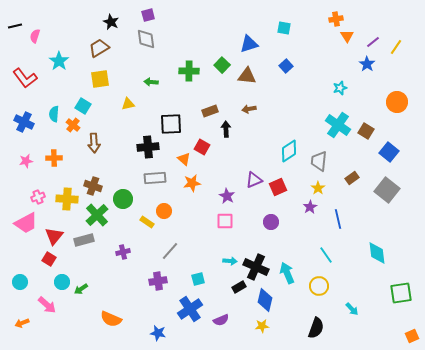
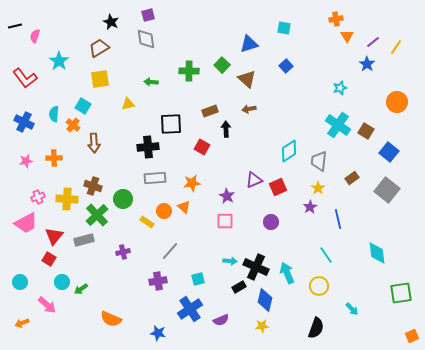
brown triangle at (247, 76): moved 3 px down; rotated 36 degrees clockwise
orange triangle at (184, 159): moved 48 px down
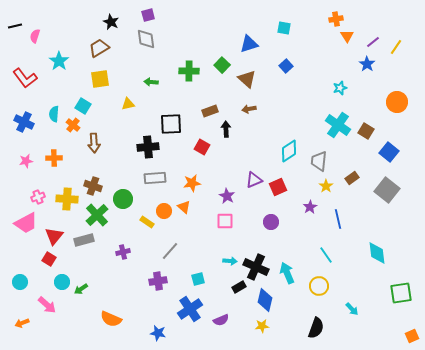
yellow star at (318, 188): moved 8 px right, 2 px up
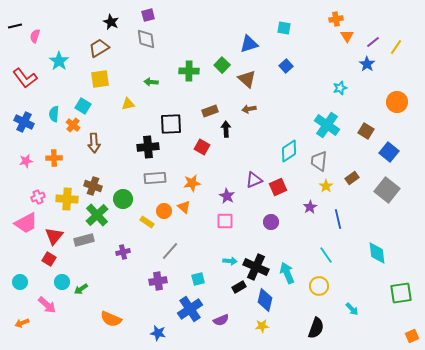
cyan cross at (338, 125): moved 11 px left
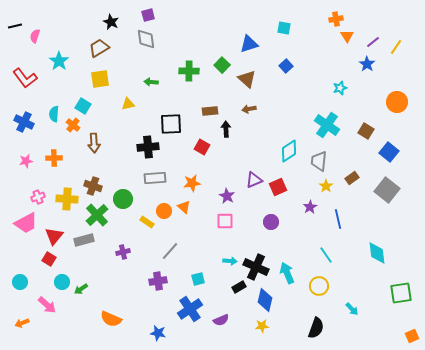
brown rectangle at (210, 111): rotated 14 degrees clockwise
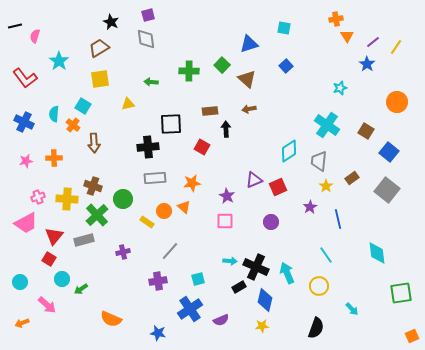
cyan circle at (62, 282): moved 3 px up
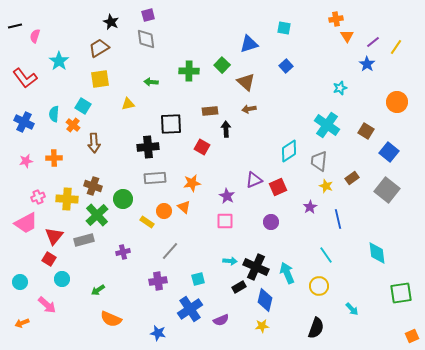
brown triangle at (247, 79): moved 1 px left, 3 px down
yellow star at (326, 186): rotated 16 degrees counterclockwise
green arrow at (81, 289): moved 17 px right, 1 px down
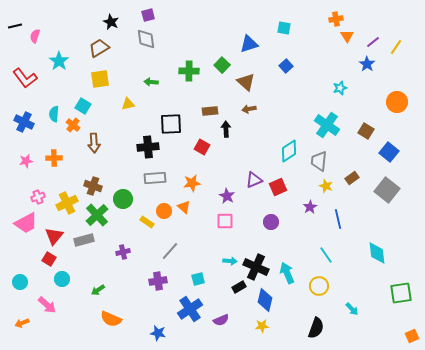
yellow cross at (67, 199): moved 4 px down; rotated 30 degrees counterclockwise
